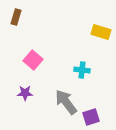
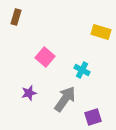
pink square: moved 12 px right, 3 px up
cyan cross: rotated 21 degrees clockwise
purple star: moved 4 px right; rotated 14 degrees counterclockwise
gray arrow: moved 1 px left, 3 px up; rotated 72 degrees clockwise
purple square: moved 2 px right
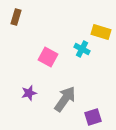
pink square: moved 3 px right; rotated 12 degrees counterclockwise
cyan cross: moved 21 px up
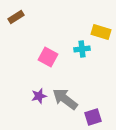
brown rectangle: rotated 42 degrees clockwise
cyan cross: rotated 35 degrees counterclockwise
purple star: moved 10 px right, 3 px down
gray arrow: rotated 88 degrees counterclockwise
